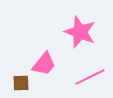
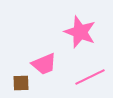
pink trapezoid: rotated 28 degrees clockwise
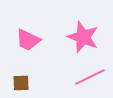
pink star: moved 3 px right, 5 px down
pink trapezoid: moved 16 px left, 24 px up; rotated 48 degrees clockwise
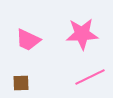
pink star: moved 1 px left, 3 px up; rotated 24 degrees counterclockwise
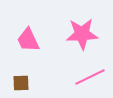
pink trapezoid: rotated 40 degrees clockwise
